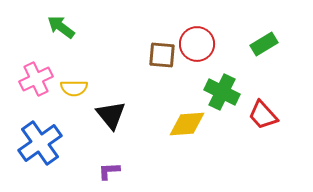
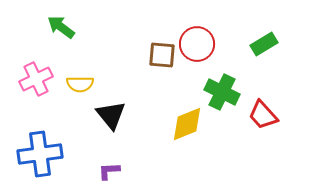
yellow semicircle: moved 6 px right, 4 px up
yellow diamond: rotated 18 degrees counterclockwise
blue cross: moved 11 px down; rotated 27 degrees clockwise
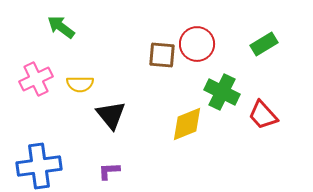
blue cross: moved 1 px left, 12 px down
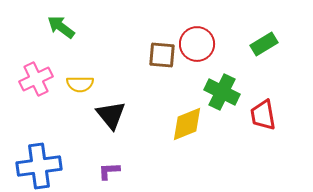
red trapezoid: rotated 32 degrees clockwise
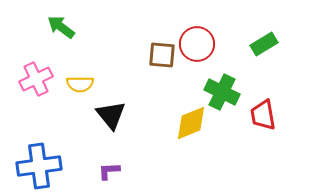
yellow diamond: moved 4 px right, 1 px up
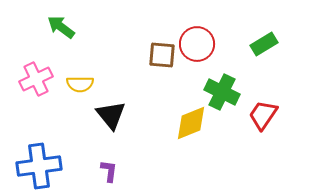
red trapezoid: rotated 44 degrees clockwise
purple L-shape: rotated 100 degrees clockwise
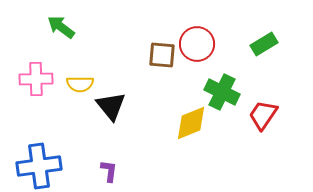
pink cross: rotated 24 degrees clockwise
black triangle: moved 9 px up
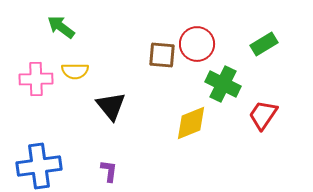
yellow semicircle: moved 5 px left, 13 px up
green cross: moved 1 px right, 8 px up
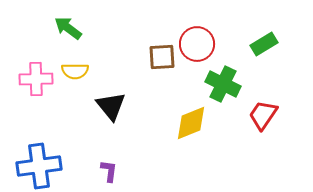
green arrow: moved 7 px right, 1 px down
brown square: moved 2 px down; rotated 8 degrees counterclockwise
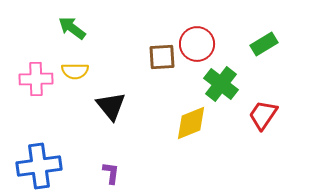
green arrow: moved 4 px right
green cross: moved 2 px left; rotated 12 degrees clockwise
purple L-shape: moved 2 px right, 2 px down
